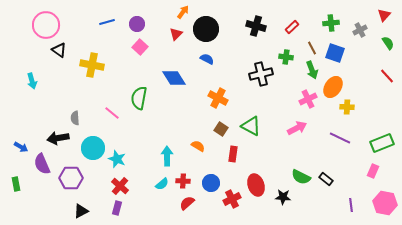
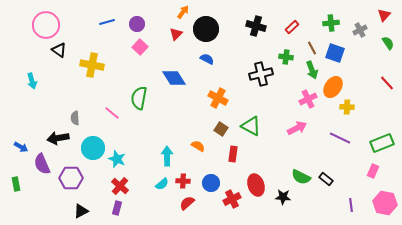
red line at (387, 76): moved 7 px down
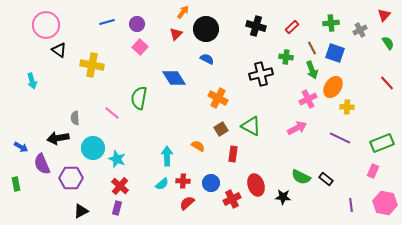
brown square at (221, 129): rotated 24 degrees clockwise
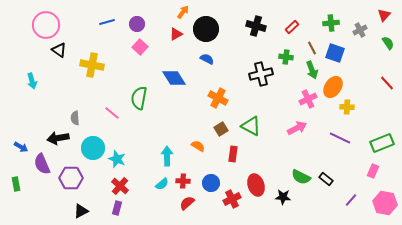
red triangle at (176, 34): rotated 16 degrees clockwise
purple line at (351, 205): moved 5 px up; rotated 48 degrees clockwise
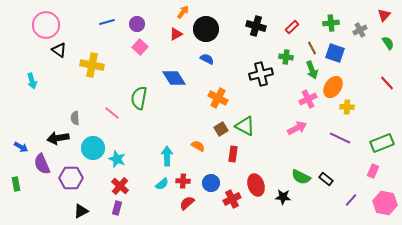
green triangle at (251, 126): moved 6 px left
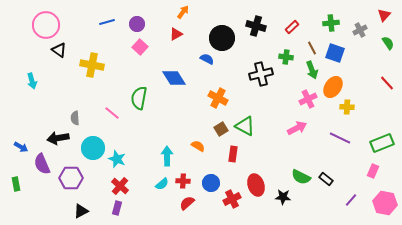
black circle at (206, 29): moved 16 px right, 9 px down
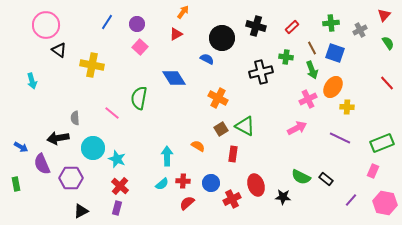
blue line at (107, 22): rotated 42 degrees counterclockwise
black cross at (261, 74): moved 2 px up
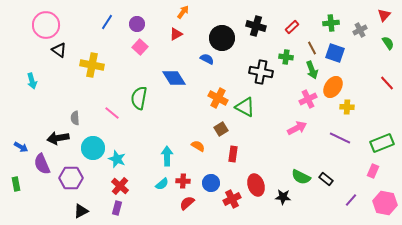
black cross at (261, 72): rotated 25 degrees clockwise
green triangle at (245, 126): moved 19 px up
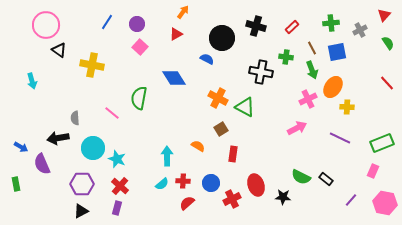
blue square at (335, 53): moved 2 px right, 1 px up; rotated 30 degrees counterclockwise
purple hexagon at (71, 178): moved 11 px right, 6 px down
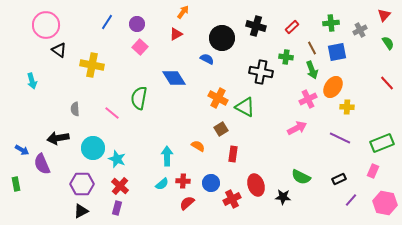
gray semicircle at (75, 118): moved 9 px up
blue arrow at (21, 147): moved 1 px right, 3 px down
black rectangle at (326, 179): moved 13 px right; rotated 64 degrees counterclockwise
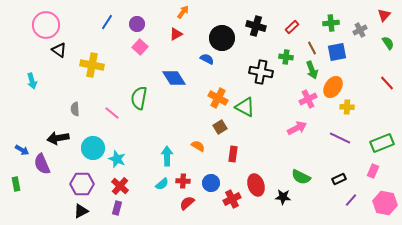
brown square at (221, 129): moved 1 px left, 2 px up
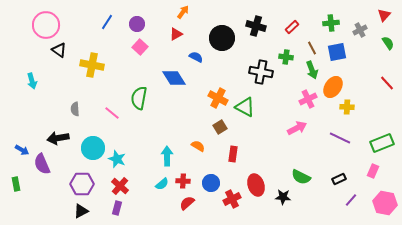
blue semicircle at (207, 59): moved 11 px left, 2 px up
